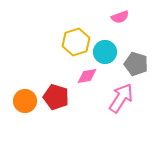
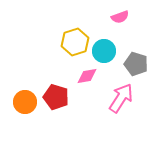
yellow hexagon: moved 1 px left
cyan circle: moved 1 px left, 1 px up
orange circle: moved 1 px down
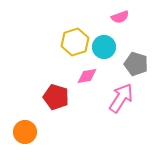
cyan circle: moved 4 px up
orange circle: moved 30 px down
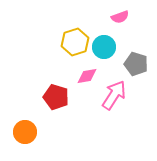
pink arrow: moved 7 px left, 3 px up
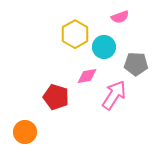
yellow hexagon: moved 8 px up; rotated 12 degrees counterclockwise
gray pentagon: rotated 15 degrees counterclockwise
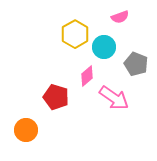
gray pentagon: rotated 20 degrees clockwise
pink diamond: rotated 30 degrees counterclockwise
pink arrow: moved 3 px down; rotated 92 degrees clockwise
orange circle: moved 1 px right, 2 px up
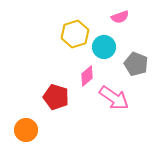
yellow hexagon: rotated 12 degrees clockwise
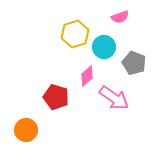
gray pentagon: moved 2 px left, 1 px up
